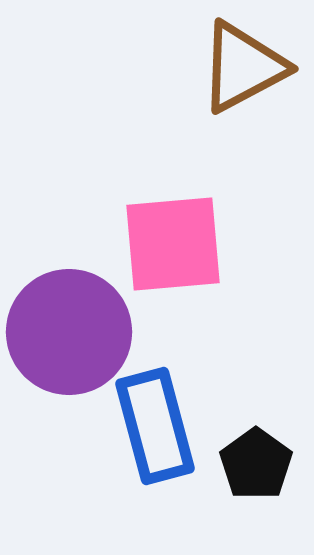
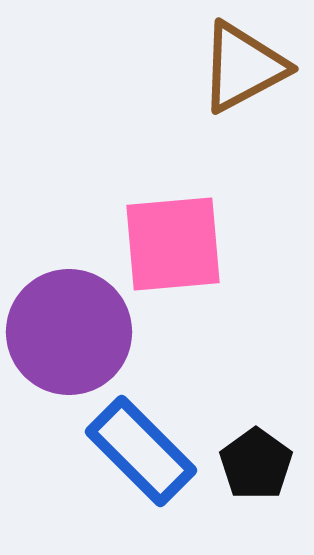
blue rectangle: moved 14 px left, 25 px down; rotated 30 degrees counterclockwise
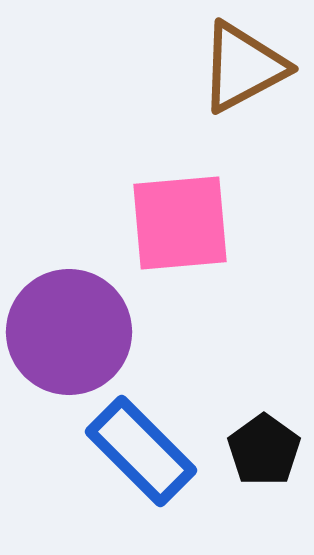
pink square: moved 7 px right, 21 px up
black pentagon: moved 8 px right, 14 px up
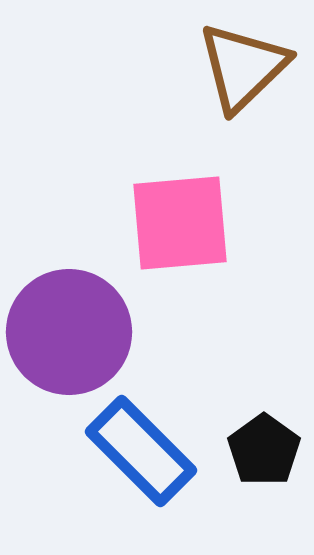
brown triangle: rotated 16 degrees counterclockwise
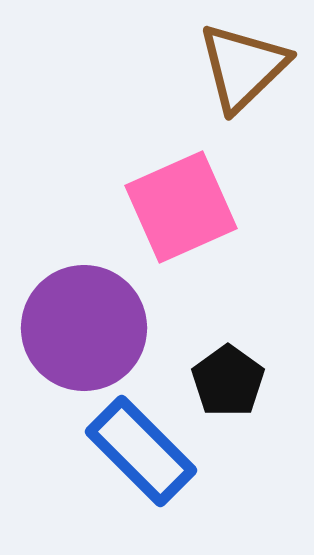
pink square: moved 1 px right, 16 px up; rotated 19 degrees counterclockwise
purple circle: moved 15 px right, 4 px up
black pentagon: moved 36 px left, 69 px up
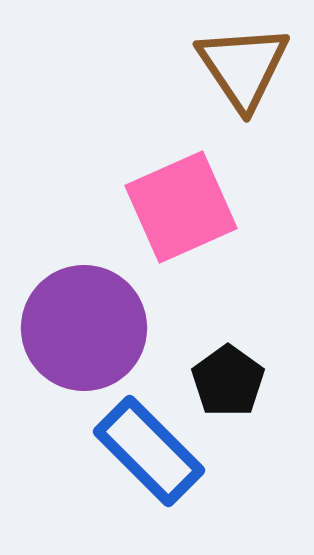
brown triangle: rotated 20 degrees counterclockwise
blue rectangle: moved 8 px right
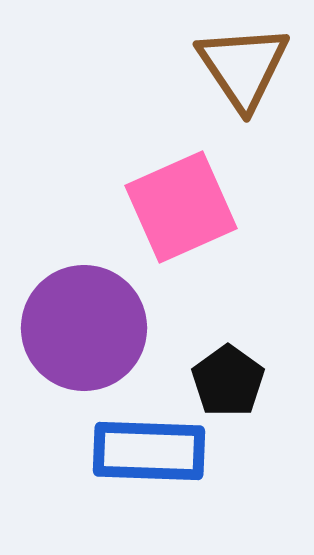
blue rectangle: rotated 43 degrees counterclockwise
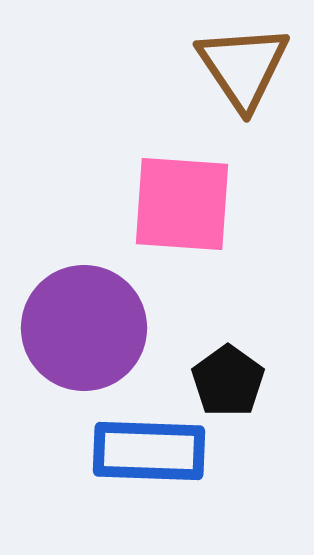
pink square: moved 1 px right, 3 px up; rotated 28 degrees clockwise
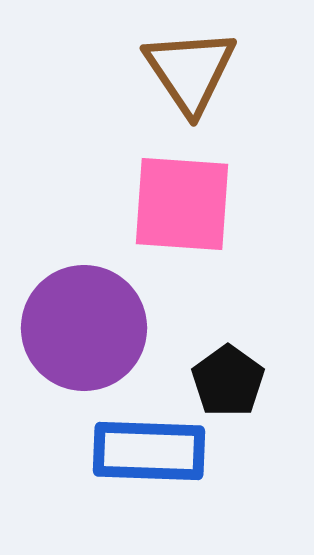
brown triangle: moved 53 px left, 4 px down
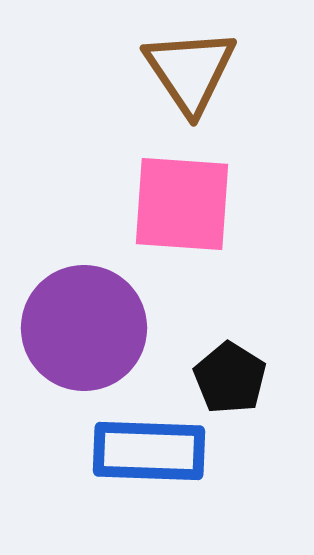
black pentagon: moved 2 px right, 3 px up; rotated 4 degrees counterclockwise
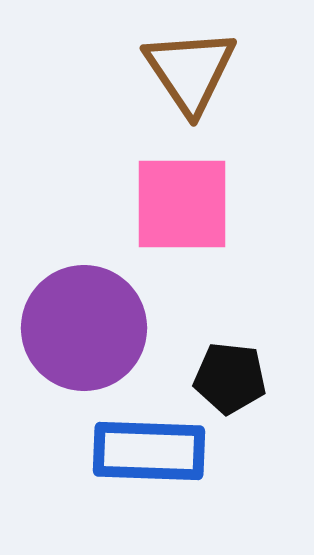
pink square: rotated 4 degrees counterclockwise
black pentagon: rotated 26 degrees counterclockwise
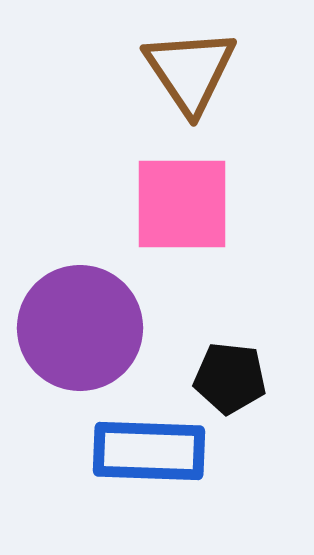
purple circle: moved 4 px left
